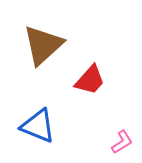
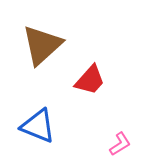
brown triangle: moved 1 px left
pink L-shape: moved 2 px left, 2 px down
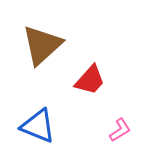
pink L-shape: moved 14 px up
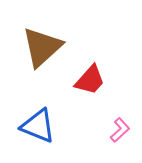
brown triangle: moved 2 px down
pink L-shape: rotated 10 degrees counterclockwise
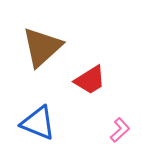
red trapezoid: rotated 16 degrees clockwise
blue triangle: moved 3 px up
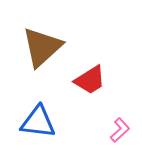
blue triangle: moved 1 px up; rotated 15 degrees counterclockwise
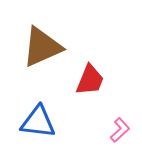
brown triangle: rotated 18 degrees clockwise
red trapezoid: rotated 36 degrees counterclockwise
